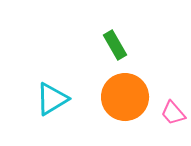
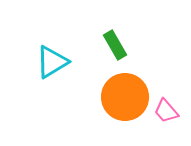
cyan triangle: moved 37 px up
pink trapezoid: moved 7 px left, 2 px up
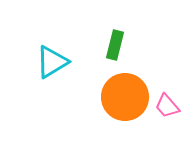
green rectangle: rotated 44 degrees clockwise
pink trapezoid: moved 1 px right, 5 px up
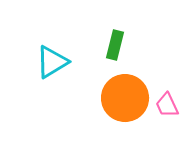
orange circle: moved 1 px down
pink trapezoid: moved 1 px up; rotated 16 degrees clockwise
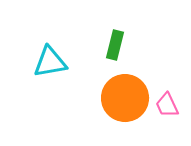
cyan triangle: moved 2 px left; rotated 21 degrees clockwise
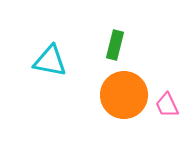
cyan triangle: moved 1 px up; rotated 21 degrees clockwise
orange circle: moved 1 px left, 3 px up
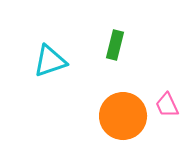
cyan triangle: rotated 30 degrees counterclockwise
orange circle: moved 1 px left, 21 px down
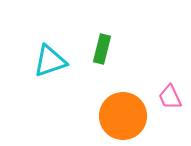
green rectangle: moved 13 px left, 4 px down
pink trapezoid: moved 3 px right, 8 px up
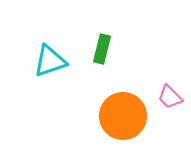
pink trapezoid: rotated 20 degrees counterclockwise
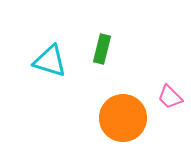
cyan triangle: rotated 36 degrees clockwise
orange circle: moved 2 px down
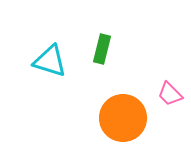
pink trapezoid: moved 3 px up
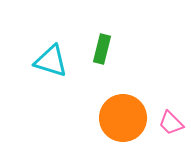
cyan triangle: moved 1 px right
pink trapezoid: moved 1 px right, 29 px down
